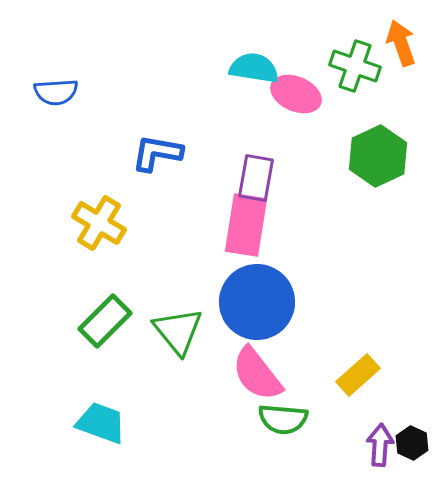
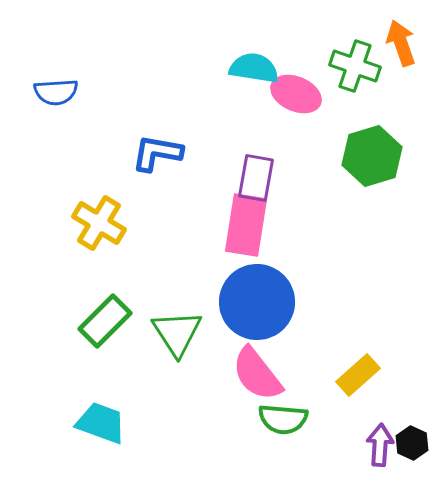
green hexagon: moved 6 px left; rotated 8 degrees clockwise
green triangle: moved 1 px left, 2 px down; rotated 6 degrees clockwise
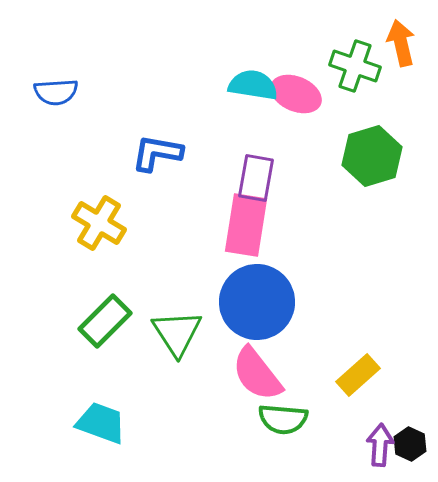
orange arrow: rotated 6 degrees clockwise
cyan semicircle: moved 1 px left, 17 px down
black hexagon: moved 2 px left, 1 px down
